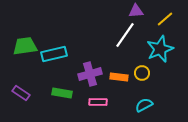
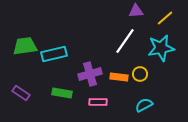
yellow line: moved 1 px up
white line: moved 6 px down
cyan star: moved 1 px right, 1 px up; rotated 12 degrees clockwise
yellow circle: moved 2 px left, 1 px down
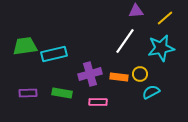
purple rectangle: moved 7 px right; rotated 36 degrees counterclockwise
cyan semicircle: moved 7 px right, 13 px up
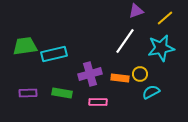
purple triangle: rotated 14 degrees counterclockwise
orange rectangle: moved 1 px right, 1 px down
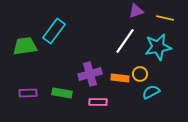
yellow line: rotated 54 degrees clockwise
cyan star: moved 3 px left, 1 px up
cyan rectangle: moved 23 px up; rotated 40 degrees counterclockwise
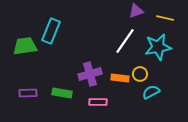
cyan rectangle: moved 3 px left; rotated 15 degrees counterclockwise
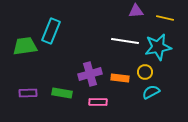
purple triangle: rotated 14 degrees clockwise
white line: rotated 64 degrees clockwise
yellow circle: moved 5 px right, 2 px up
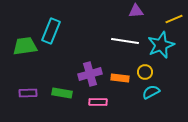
yellow line: moved 9 px right, 1 px down; rotated 36 degrees counterclockwise
cyan star: moved 3 px right, 2 px up; rotated 12 degrees counterclockwise
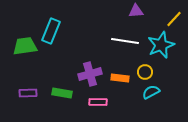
yellow line: rotated 24 degrees counterclockwise
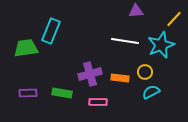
green trapezoid: moved 1 px right, 2 px down
